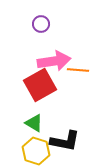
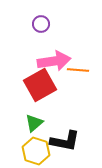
green triangle: rotated 48 degrees clockwise
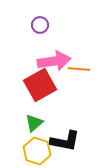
purple circle: moved 1 px left, 1 px down
orange line: moved 1 px right, 1 px up
yellow hexagon: moved 1 px right
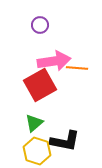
orange line: moved 2 px left, 1 px up
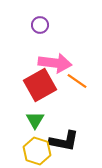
pink arrow: moved 1 px right, 2 px down; rotated 16 degrees clockwise
orange line: moved 13 px down; rotated 30 degrees clockwise
green triangle: moved 1 px right, 3 px up; rotated 18 degrees counterclockwise
black L-shape: moved 1 px left
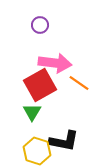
orange line: moved 2 px right, 2 px down
green triangle: moved 3 px left, 8 px up
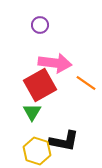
orange line: moved 7 px right
